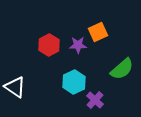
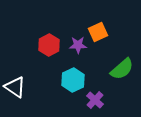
cyan hexagon: moved 1 px left, 2 px up
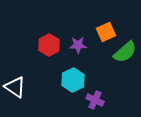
orange square: moved 8 px right
green semicircle: moved 3 px right, 17 px up
purple cross: rotated 18 degrees counterclockwise
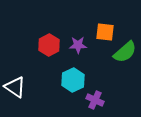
orange square: moved 1 px left; rotated 30 degrees clockwise
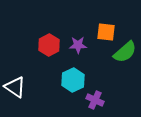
orange square: moved 1 px right
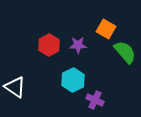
orange square: moved 3 px up; rotated 24 degrees clockwise
green semicircle: rotated 90 degrees counterclockwise
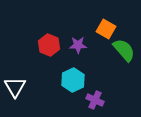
red hexagon: rotated 10 degrees counterclockwise
green semicircle: moved 1 px left, 2 px up
white triangle: rotated 25 degrees clockwise
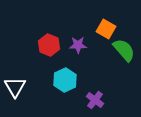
cyan hexagon: moved 8 px left
purple cross: rotated 12 degrees clockwise
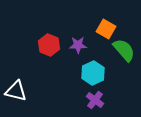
cyan hexagon: moved 28 px right, 7 px up
white triangle: moved 1 px right, 4 px down; rotated 45 degrees counterclockwise
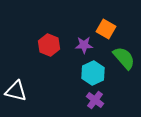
purple star: moved 6 px right
green semicircle: moved 8 px down
